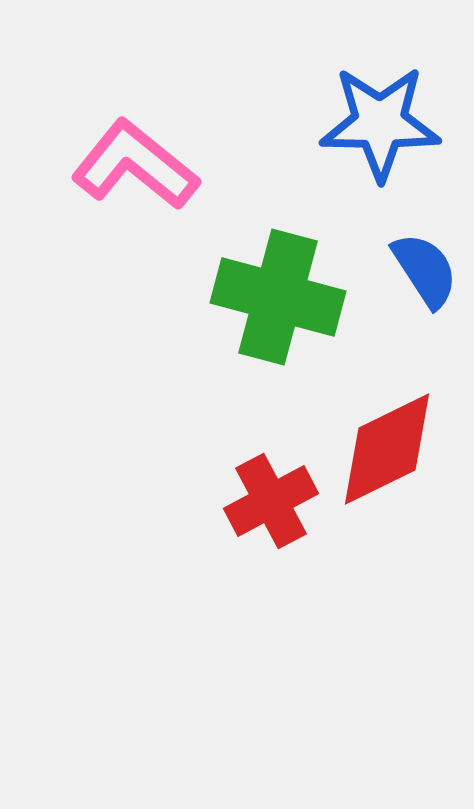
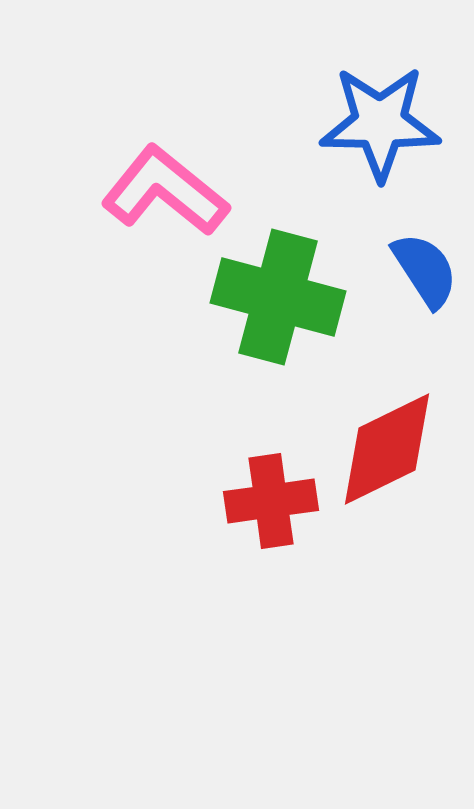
pink L-shape: moved 30 px right, 26 px down
red cross: rotated 20 degrees clockwise
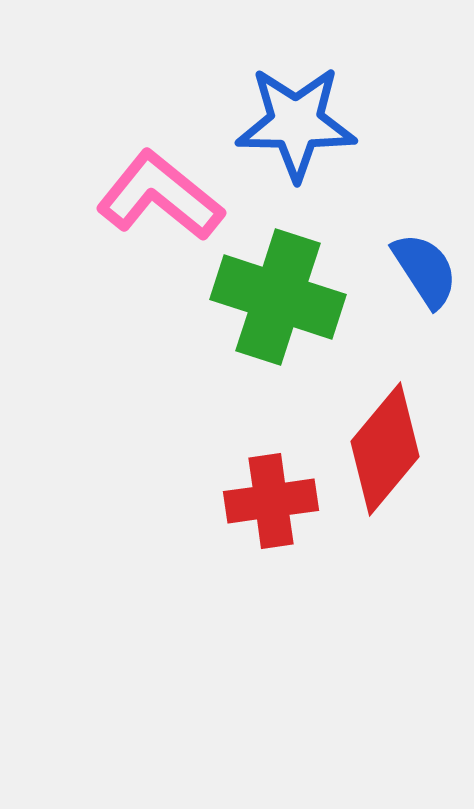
blue star: moved 84 px left
pink L-shape: moved 5 px left, 5 px down
green cross: rotated 3 degrees clockwise
red diamond: moved 2 px left; rotated 24 degrees counterclockwise
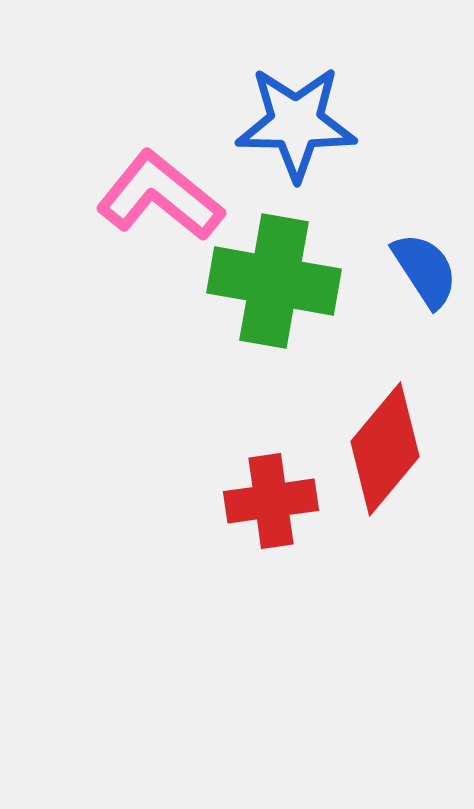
green cross: moved 4 px left, 16 px up; rotated 8 degrees counterclockwise
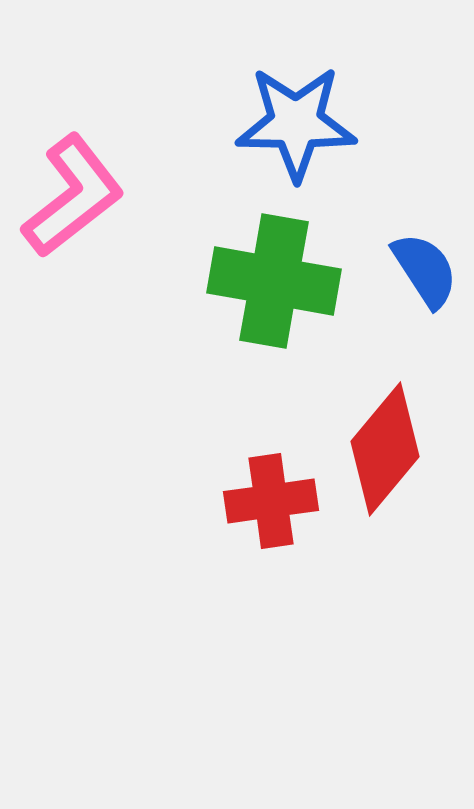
pink L-shape: moved 87 px left; rotated 103 degrees clockwise
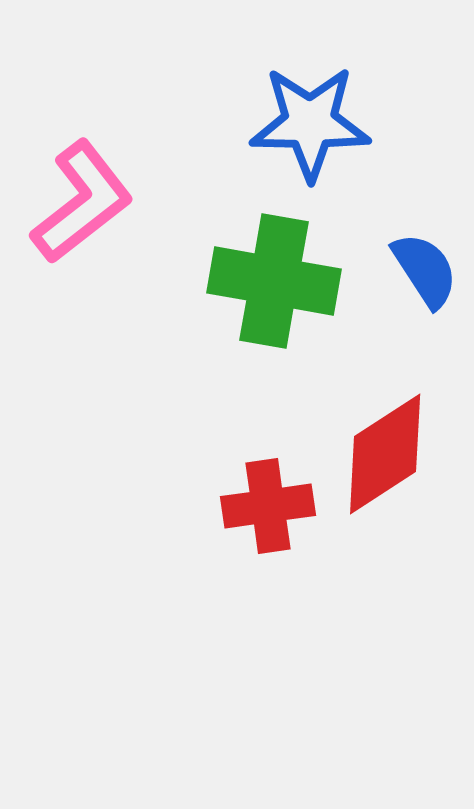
blue star: moved 14 px right
pink L-shape: moved 9 px right, 6 px down
red diamond: moved 5 px down; rotated 17 degrees clockwise
red cross: moved 3 px left, 5 px down
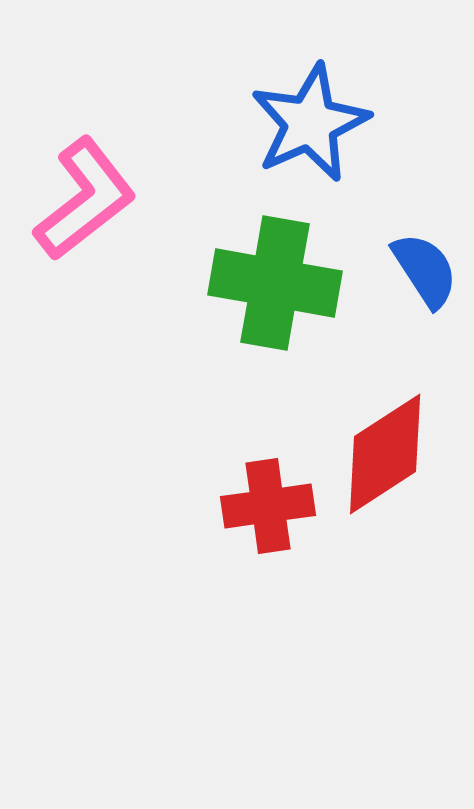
blue star: rotated 25 degrees counterclockwise
pink L-shape: moved 3 px right, 3 px up
green cross: moved 1 px right, 2 px down
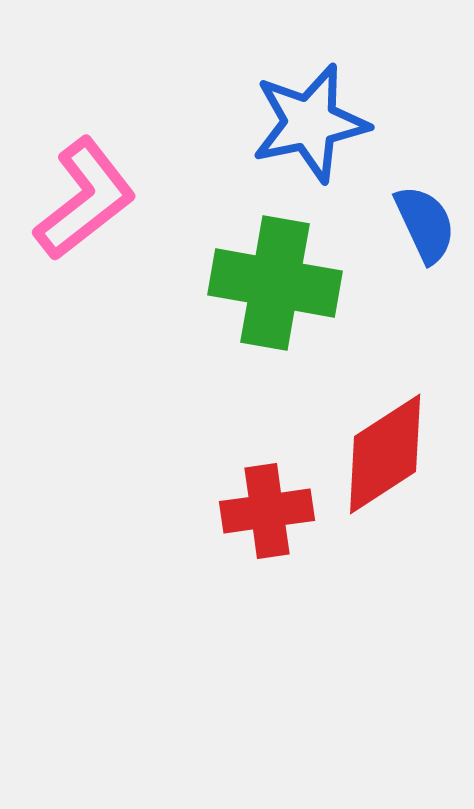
blue star: rotated 12 degrees clockwise
blue semicircle: moved 46 px up; rotated 8 degrees clockwise
red cross: moved 1 px left, 5 px down
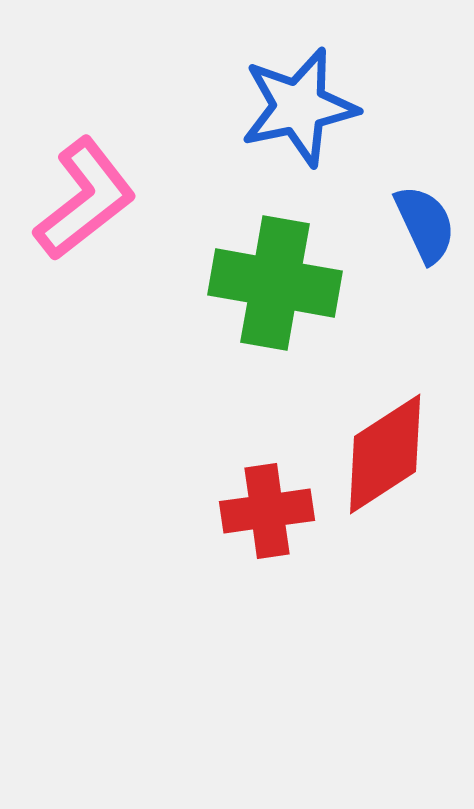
blue star: moved 11 px left, 16 px up
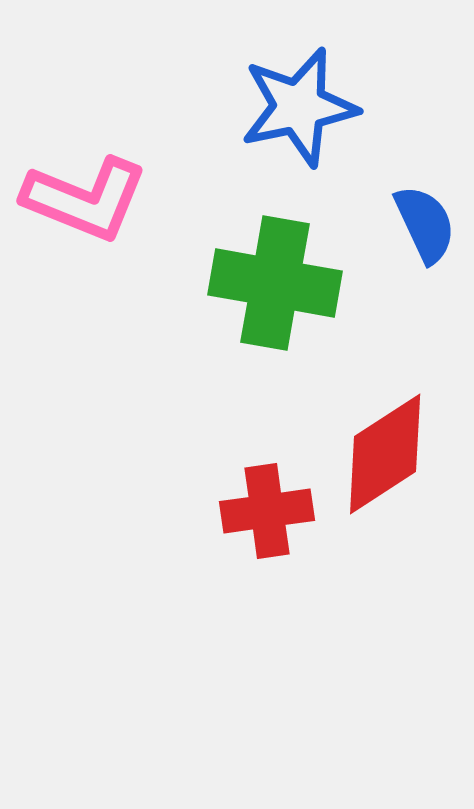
pink L-shape: rotated 60 degrees clockwise
